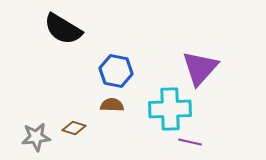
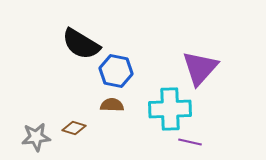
black semicircle: moved 18 px right, 15 px down
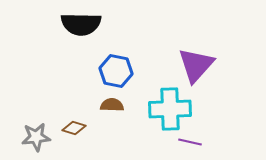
black semicircle: moved 20 px up; rotated 30 degrees counterclockwise
purple triangle: moved 4 px left, 3 px up
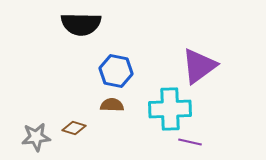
purple triangle: moved 3 px right, 1 px down; rotated 12 degrees clockwise
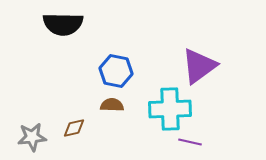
black semicircle: moved 18 px left
brown diamond: rotated 30 degrees counterclockwise
gray star: moved 4 px left
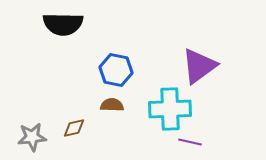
blue hexagon: moved 1 px up
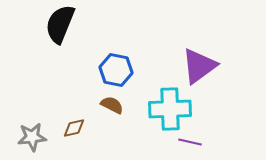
black semicircle: moved 3 px left; rotated 111 degrees clockwise
brown semicircle: rotated 25 degrees clockwise
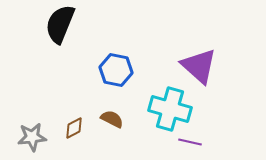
purple triangle: rotated 42 degrees counterclockwise
brown semicircle: moved 14 px down
cyan cross: rotated 18 degrees clockwise
brown diamond: rotated 15 degrees counterclockwise
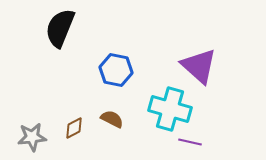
black semicircle: moved 4 px down
